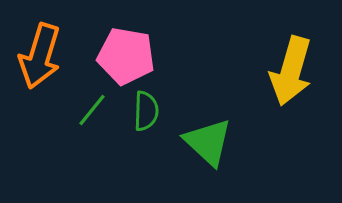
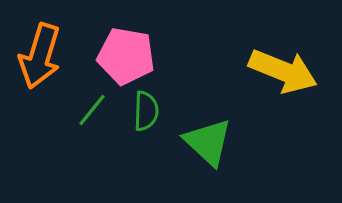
yellow arrow: moved 8 px left; rotated 84 degrees counterclockwise
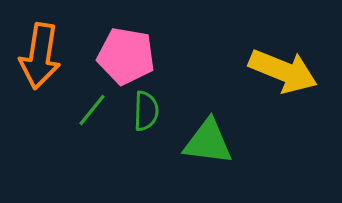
orange arrow: rotated 8 degrees counterclockwise
green triangle: rotated 36 degrees counterclockwise
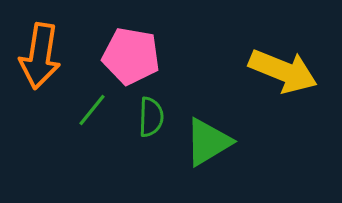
pink pentagon: moved 5 px right
green semicircle: moved 5 px right, 6 px down
green triangle: rotated 38 degrees counterclockwise
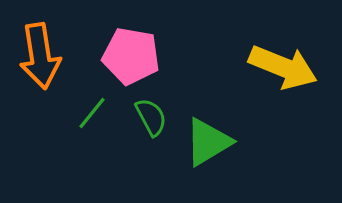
orange arrow: rotated 18 degrees counterclockwise
yellow arrow: moved 4 px up
green line: moved 3 px down
green semicircle: rotated 30 degrees counterclockwise
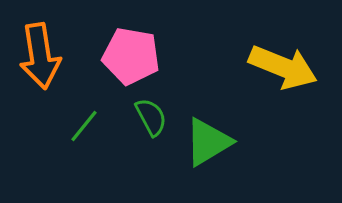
green line: moved 8 px left, 13 px down
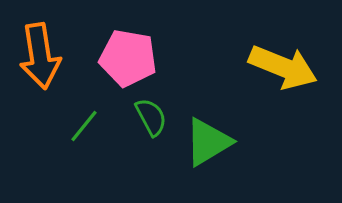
pink pentagon: moved 3 px left, 2 px down
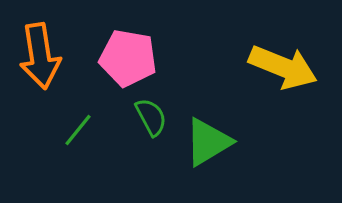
green line: moved 6 px left, 4 px down
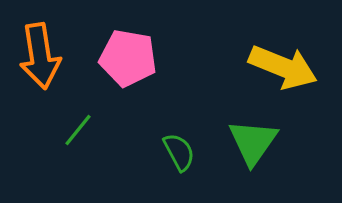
green semicircle: moved 28 px right, 35 px down
green triangle: moved 45 px right; rotated 24 degrees counterclockwise
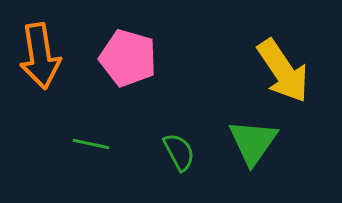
pink pentagon: rotated 6 degrees clockwise
yellow arrow: moved 4 px down; rotated 34 degrees clockwise
green line: moved 13 px right, 14 px down; rotated 63 degrees clockwise
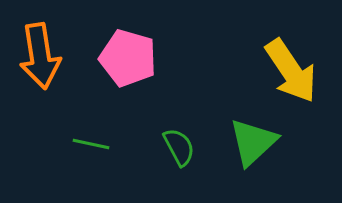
yellow arrow: moved 8 px right
green triangle: rotated 12 degrees clockwise
green semicircle: moved 5 px up
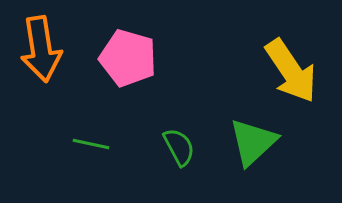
orange arrow: moved 1 px right, 7 px up
